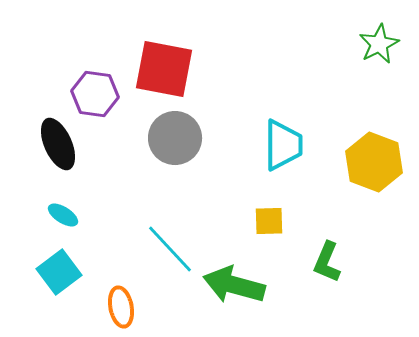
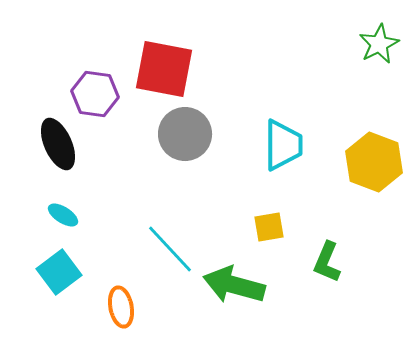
gray circle: moved 10 px right, 4 px up
yellow square: moved 6 px down; rotated 8 degrees counterclockwise
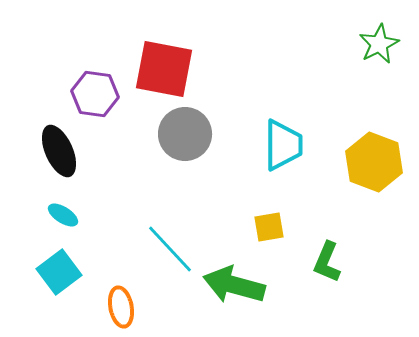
black ellipse: moved 1 px right, 7 px down
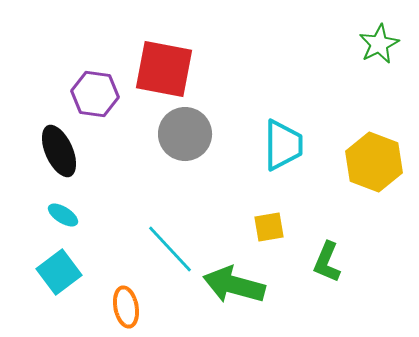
orange ellipse: moved 5 px right
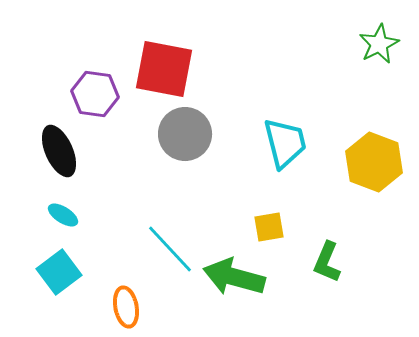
cyan trapezoid: moved 2 px right, 2 px up; rotated 14 degrees counterclockwise
green arrow: moved 8 px up
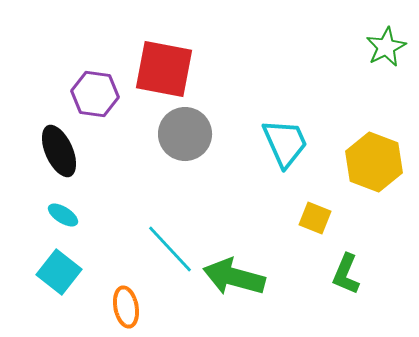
green star: moved 7 px right, 3 px down
cyan trapezoid: rotated 10 degrees counterclockwise
yellow square: moved 46 px right, 9 px up; rotated 32 degrees clockwise
green L-shape: moved 19 px right, 12 px down
cyan square: rotated 15 degrees counterclockwise
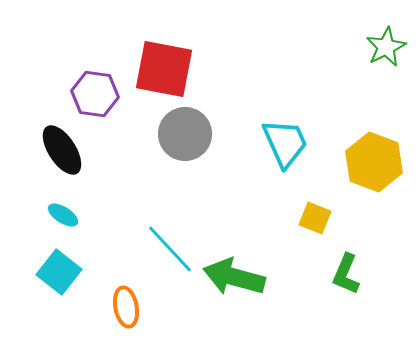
black ellipse: moved 3 px right, 1 px up; rotated 9 degrees counterclockwise
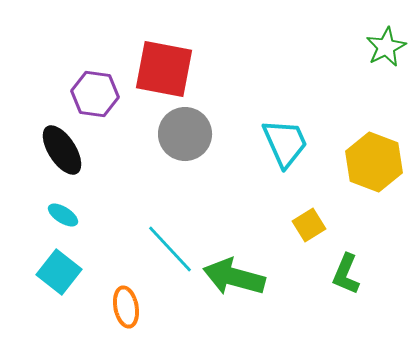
yellow square: moved 6 px left, 7 px down; rotated 36 degrees clockwise
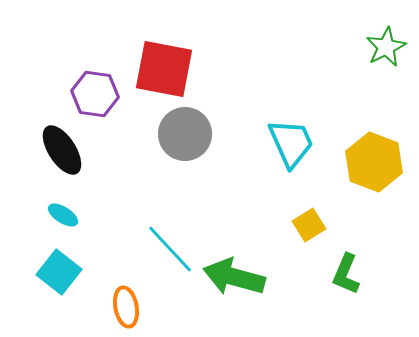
cyan trapezoid: moved 6 px right
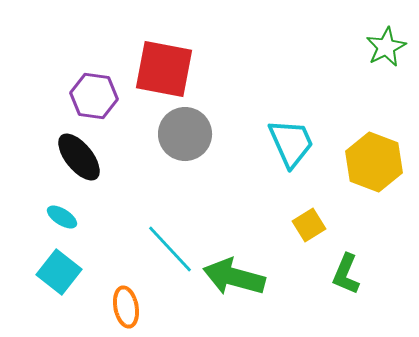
purple hexagon: moved 1 px left, 2 px down
black ellipse: moved 17 px right, 7 px down; rotated 6 degrees counterclockwise
cyan ellipse: moved 1 px left, 2 px down
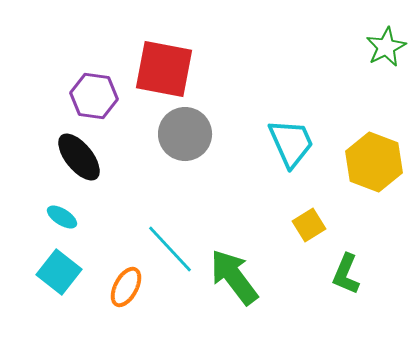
green arrow: rotated 38 degrees clockwise
orange ellipse: moved 20 px up; rotated 39 degrees clockwise
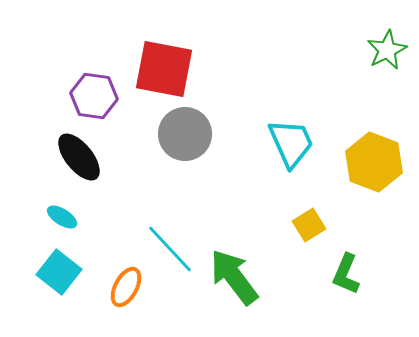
green star: moved 1 px right, 3 px down
